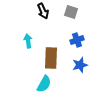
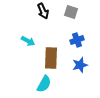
cyan arrow: rotated 128 degrees clockwise
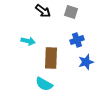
black arrow: rotated 28 degrees counterclockwise
cyan arrow: rotated 16 degrees counterclockwise
blue star: moved 6 px right, 3 px up
cyan semicircle: rotated 90 degrees clockwise
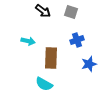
blue star: moved 3 px right, 2 px down
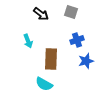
black arrow: moved 2 px left, 3 px down
cyan arrow: rotated 56 degrees clockwise
brown rectangle: moved 1 px down
blue star: moved 3 px left, 3 px up
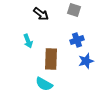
gray square: moved 3 px right, 2 px up
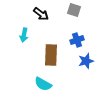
cyan arrow: moved 4 px left, 6 px up; rotated 32 degrees clockwise
brown rectangle: moved 4 px up
cyan semicircle: moved 1 px left
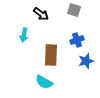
cyan semicircle: moved 1 px right, 2 px up
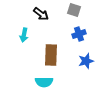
blue cross: moved 2 px right, 6 px up
cyan semicircle: rotated 30 degrees counterclockwise
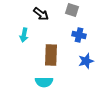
gray square: moved 2 px left
blue cross: moved 1 px down; rotated 32 degrees clockwise
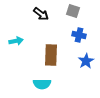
gray square: moved 1 px right, 1 px down
cyan arrow: moved 8 px left, 6 px down; rotated 112 degrees counterclockwise
blue star: rotated 14 degrees counterclockwise
cyan semicircle: moved 2 px left, 2 px down
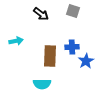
blue cross: moved 7 px left, 12 px down; rotated 16 degrees counterclockwise
brown rectangle: moved 1 px left, 1 px down
